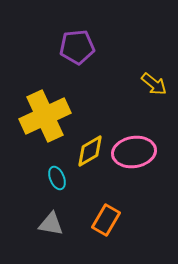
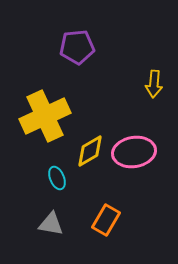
yellow arrow: rotated 56 degrees clockwise
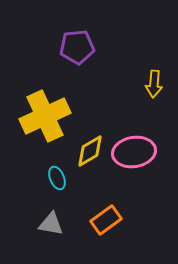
orange rectangle: rotated 24 degrees clockwise
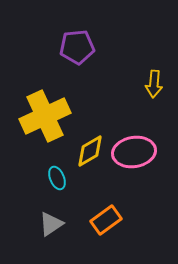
gray triangle: rotated 44 degrees counterclockwise
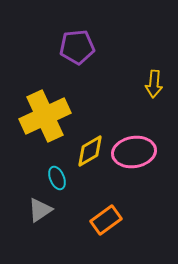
gray triangle: moved 11 px left, 14 px up
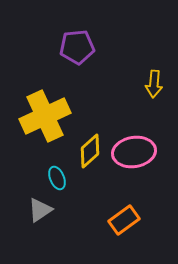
yellow diamond: rotated 12 degrees counterclockwise
orange rectangle: moved 18 px right
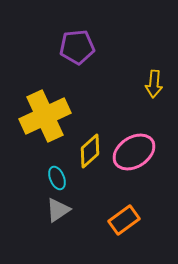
pink ellipse: rotated 24 degrees counterclockwise
gray triangle: moved 18 px right
